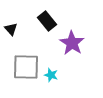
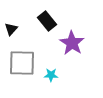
black triangle: rotated 24 degrees clockwise
gray square: moved 4 px left, 4 px up
cyan star: rotated 16 degrees counterclockwise
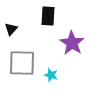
black rectangle: moved 1 px right, 5 px up; rotated 42 degrees clockwise
cyan star: rotated 16 degrees clockwise
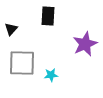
purple star: moved 13 px right, 1 px down; rotated 15 degrees clockwise
cyan star: rotated 24 degrees counterclockwise
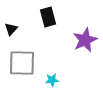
black rectangle: moved 1 px down; rotated 18 degrees counterclockwise
purple star: moved 4 px up
cyan star: moved 1 px right, 5 px down
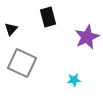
purple star: moved 2 px right, 3 px up
gray square: rotated 24 degrees clockwise
cyan star: moved 22 px right
